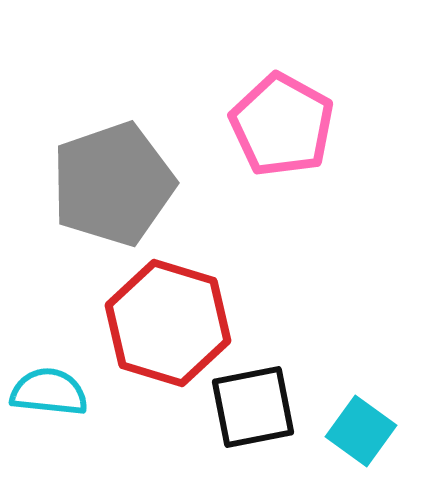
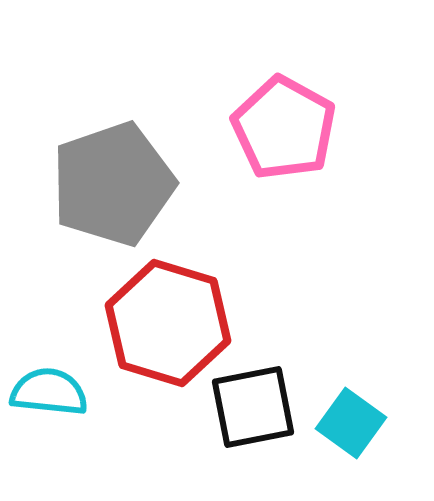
pink pentagon: moved 2 px right, 3 px down
cyan square: moved 10 px left, 8 px up
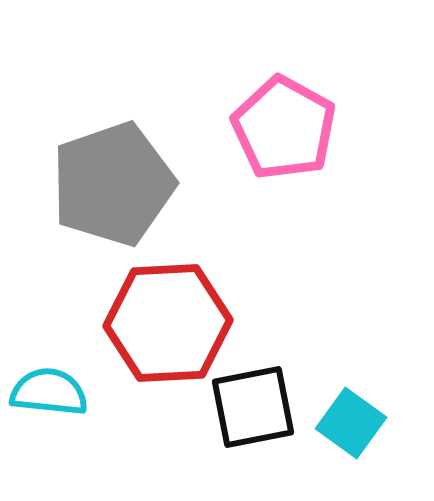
red hexagon: rotated 20 degrees counterclockwise
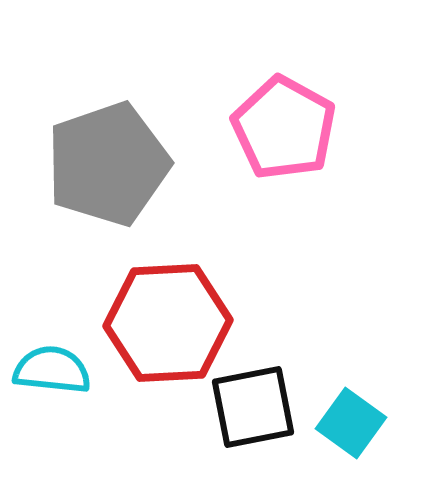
gray pentagon: moved 5 px left, 20 px up
cyan semicircle: moved 3 px right, 22 px up
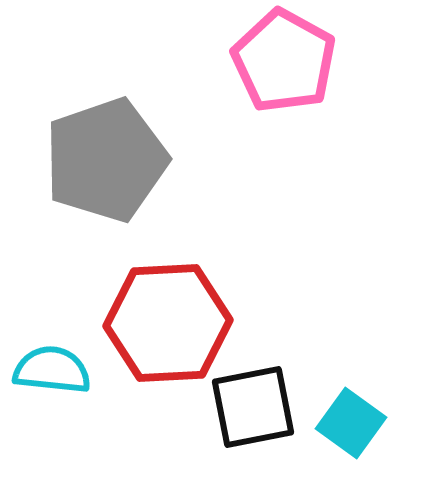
pink pentagon: moved 67 px up
gray pentagon: moved 2 px left, 4 px up
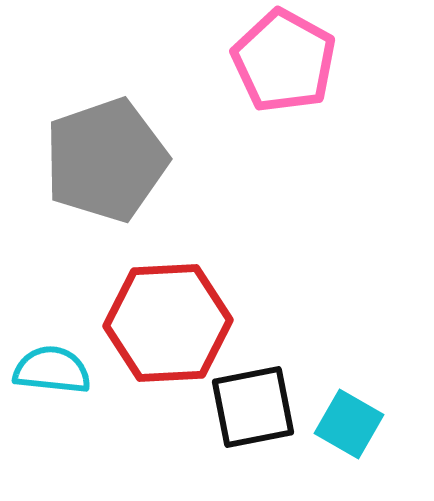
cyan square: moved 2 px left, 1 px down; rotated 6 degrees counterclockwise
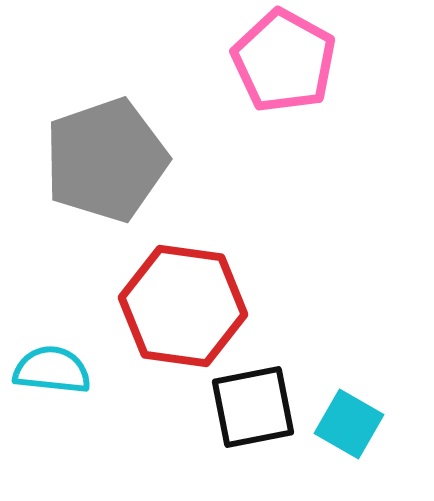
red hexagon: moved 15 px right, 17 px up; rotated 11 degrees clockwise
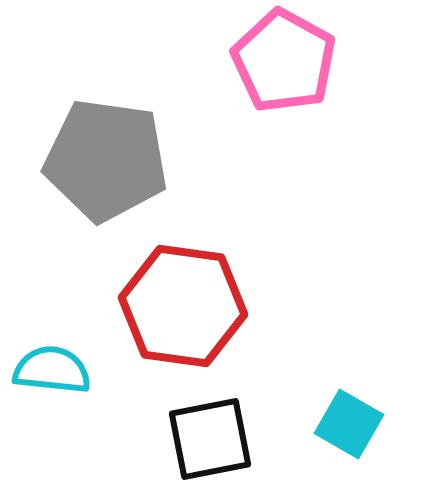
gray pentagon: rotated 27 degrees clockwise
black square: moved 43 px left, 32 px down
